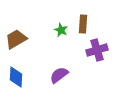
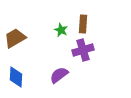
brown trapezoid: moved 1 px left, 1 px up
purple cross: moved 14 px left
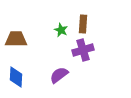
brown trapezoid: moved 1 px right, 1 px down; rotated 30 degrees clockwise
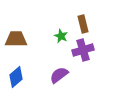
brown rectangle: rotated 18 degrees counterclockwise
green star: moved 6 px down
blue diamond: rotated 45 degrees clockwise
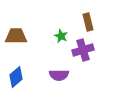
brown rectangle: moved 5 px right, 2 px up
brown trapezoid: moved 3 px up
purple semicircle: rotated 144 degrees counterclockwise
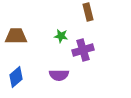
brown rectangle: moved 10 px up
green star: rotated 16 degrees counterclockwise
